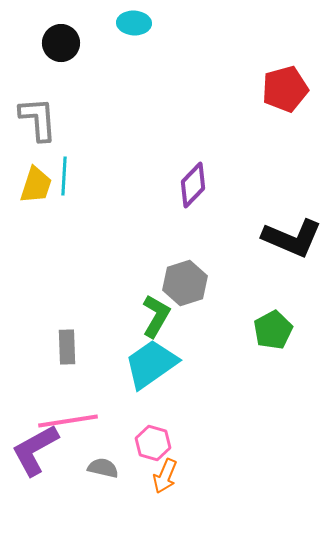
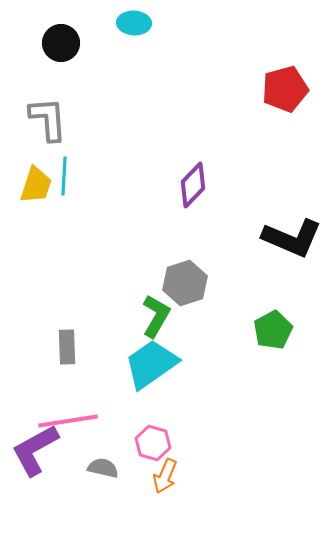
gray L-shape: moved 10 px right
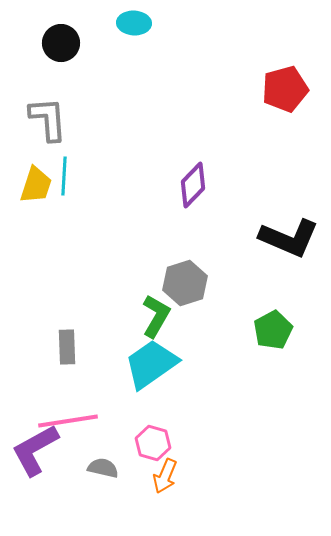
black L-shape: moved 3 px left
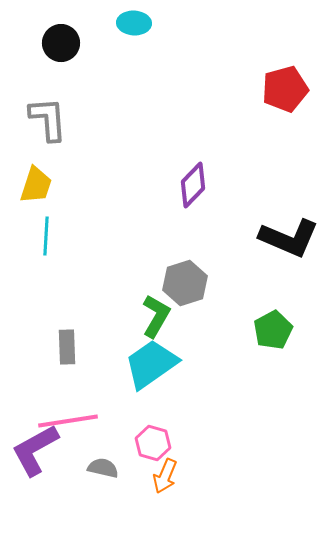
cyan line: moved 18 px left, 60 px down
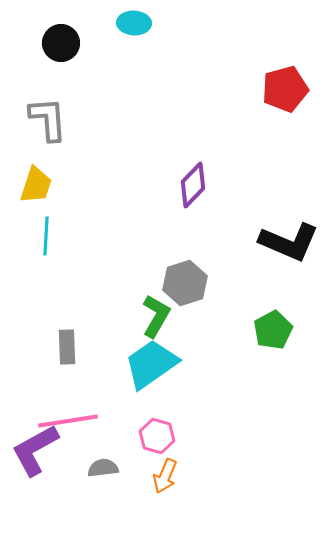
black L-shape: moved 4 px down
pink hexagon: moved 4 px right, 7 px up
gray semicircle: rotated 20 degrees counterclockwise
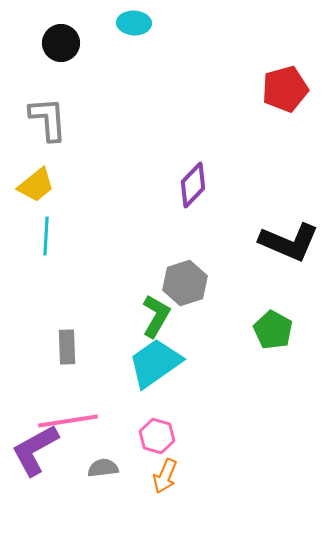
yellow trapezoid: rotated 33 degrees clockwise
green pentagon: rotated 15 degrees counterclockwise
cyan trapezoid: moved 4 px right, 1 px up
